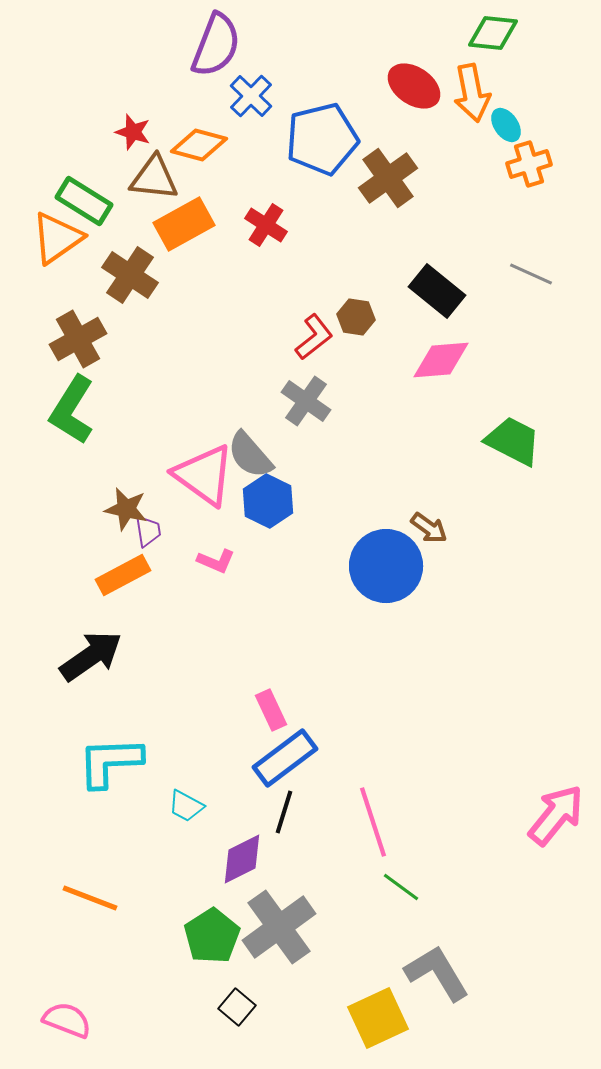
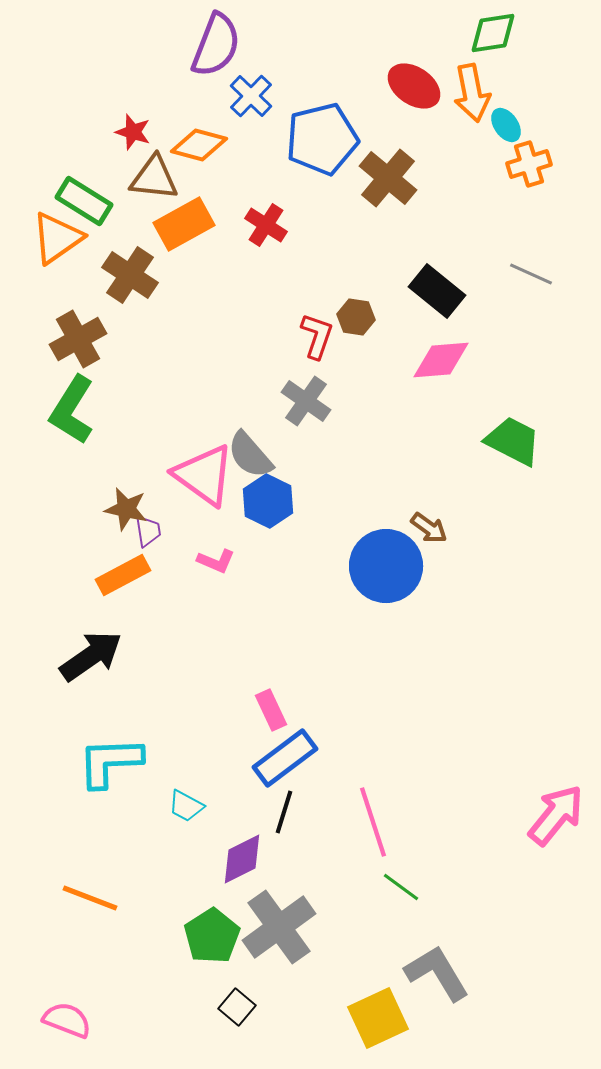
green diamond at (493, 33): rotated 15 degrees counterclockwise
brown cross at (388, 178): rotated 14 degrees counterclockwise
red L-shape at (314, 337): moved 3 px right, 1 px up; rotated 33 degrees counterclockwise
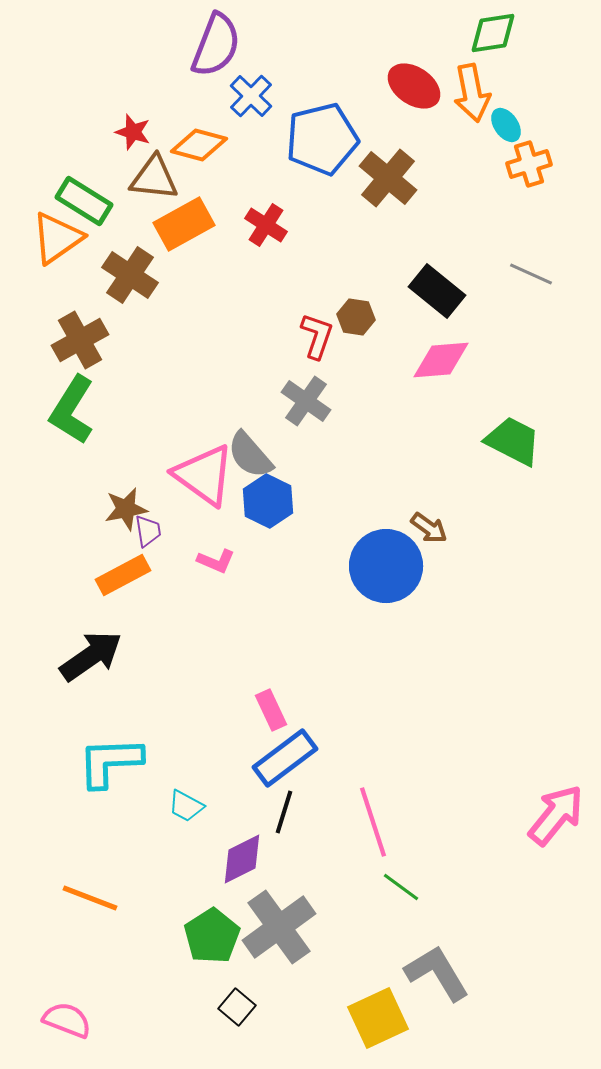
brown cross at (78, 339): moved 2 px right, 1 px down
brown star at (126, 509): rotated 24 degrees counterclockwise
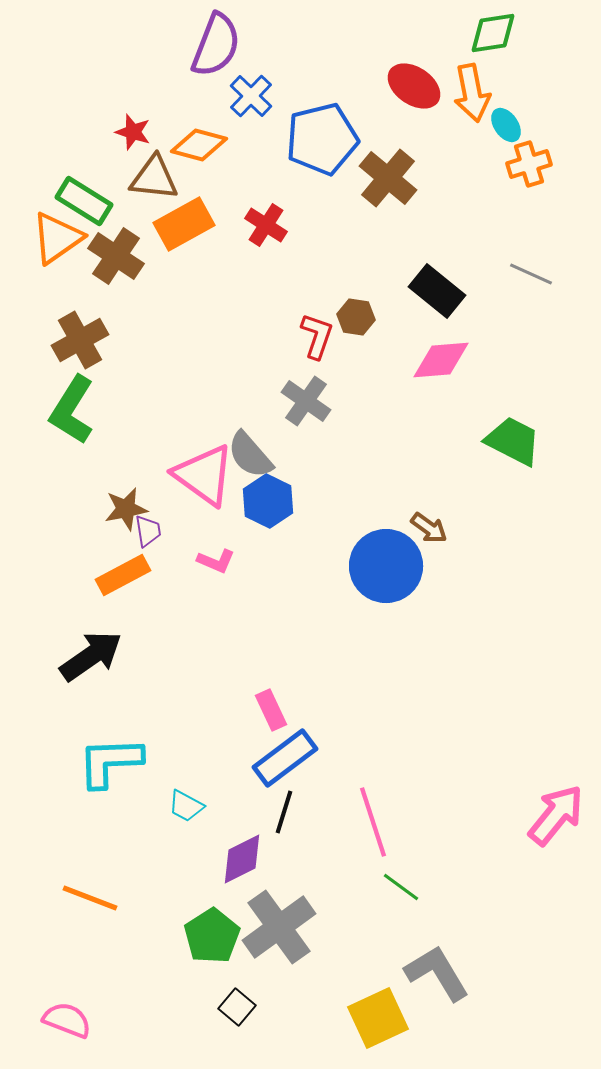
brown cross at (130, 275): moved 14 px left, 19 px up
